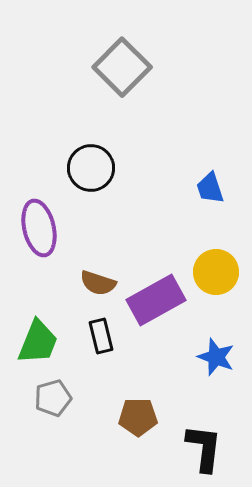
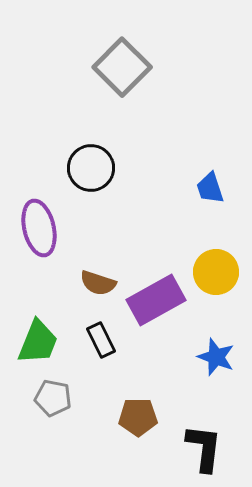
black rectangle: moved 4 px down; rotated 12 degrees counterclockwise
gray pentagon: rotated 27 degrees clockwise
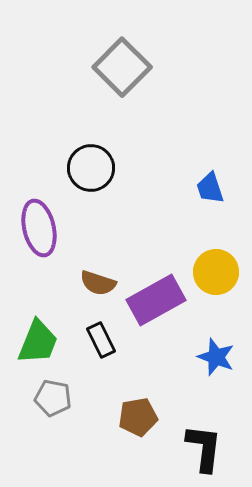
brown pentagon: rotated 9 degrees counterclockwise
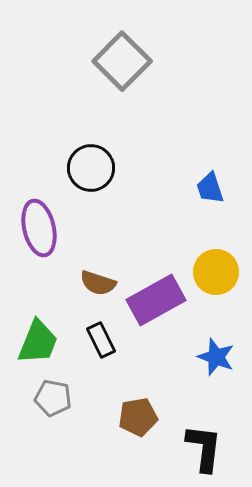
gray square: moved 6 px up
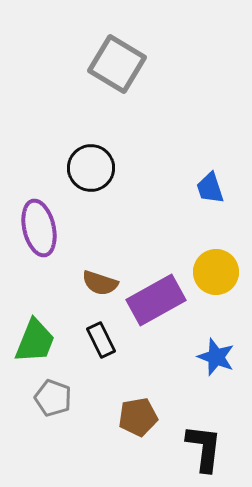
gray square: moved 5 px left, 3 px down; rotated 14 degrees counterclockwise
brown semicircle: moved 2 px right
green trapezoid: moved 3 px left, 1 px up
gray pentagon: rotated 9 degrees clockwise
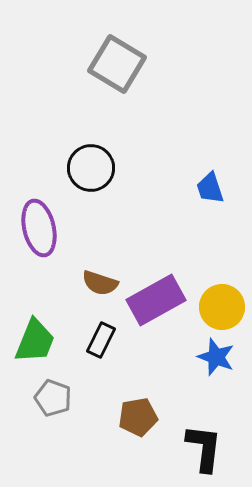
yellow circle: moved 6 px right, 35 px down
black rectangle: rotated 52 degrees clockwise
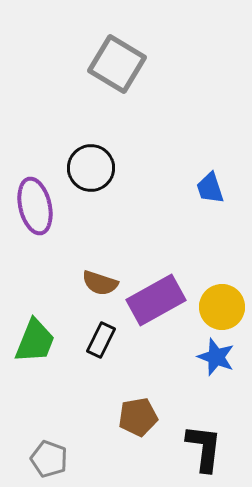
purple ellipse: moved 4 px left, 22 px up
gray pentagon: moved 4 px left, 61 px down
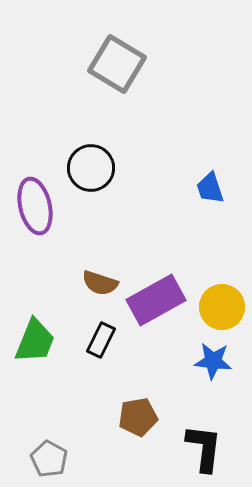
blue star: moved 3 px left, 4 px down; rotated 15 degrees counterclockwise
gray pentagon: rotated 9 degrees clockwise
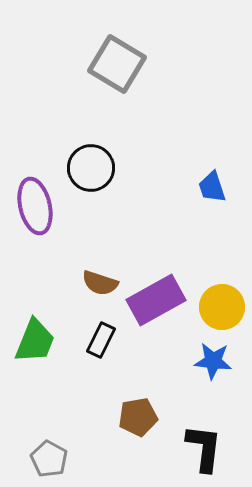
blue trapezoid: moved 2 px right, 1 px up
